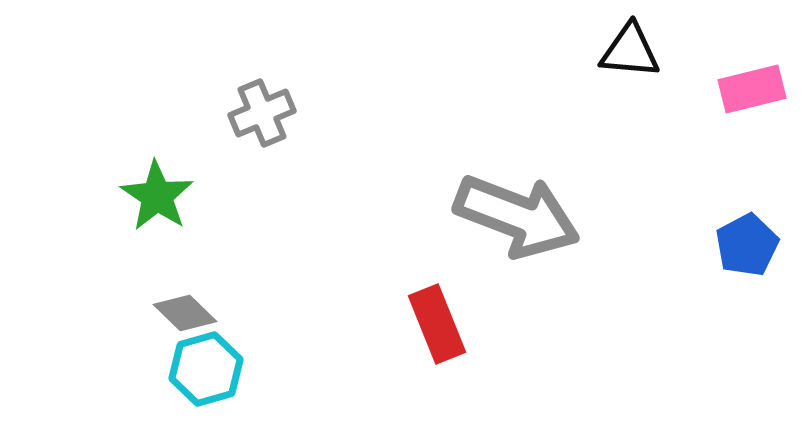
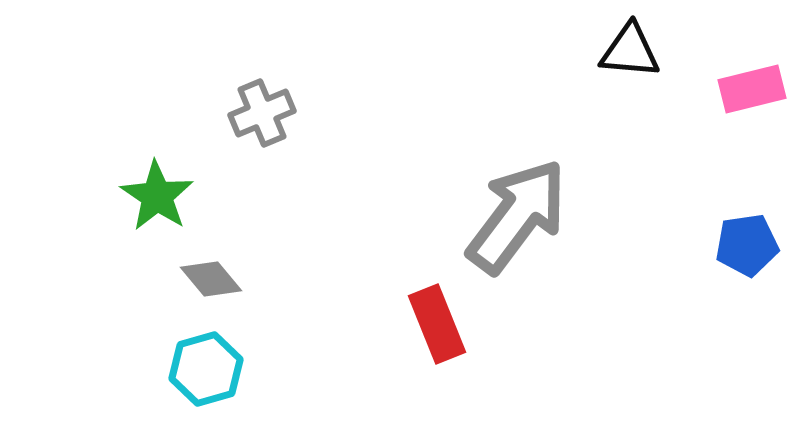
gray arrow: rotated 74 degrees counterclockwise
blue pentagon: rotated 20 degrees clockwise
gray diamond: moved 26 px right, 34 px up; rotated 6 degrees clockwise
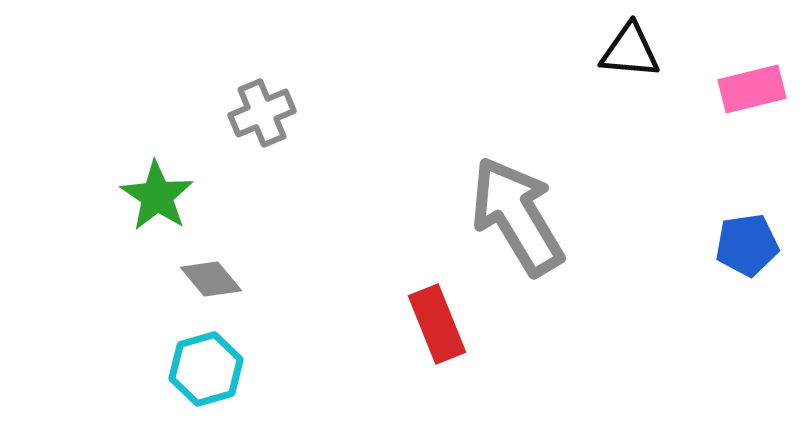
gray arrow: rotated 68 degrees counterclockwise
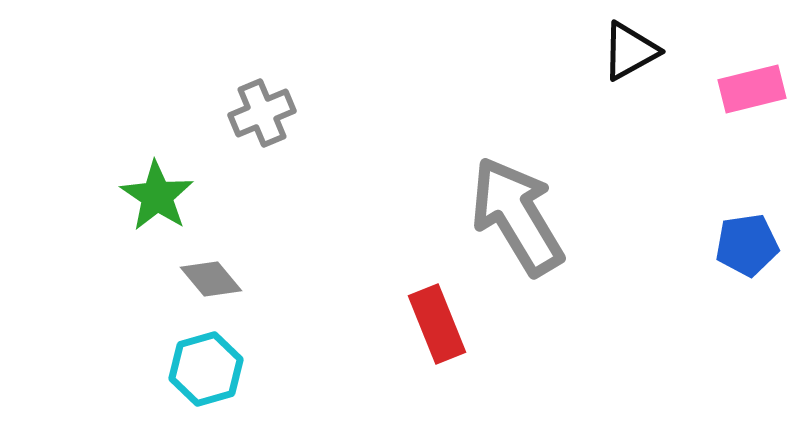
black triangle: rotated 34 degrees counterclockwise
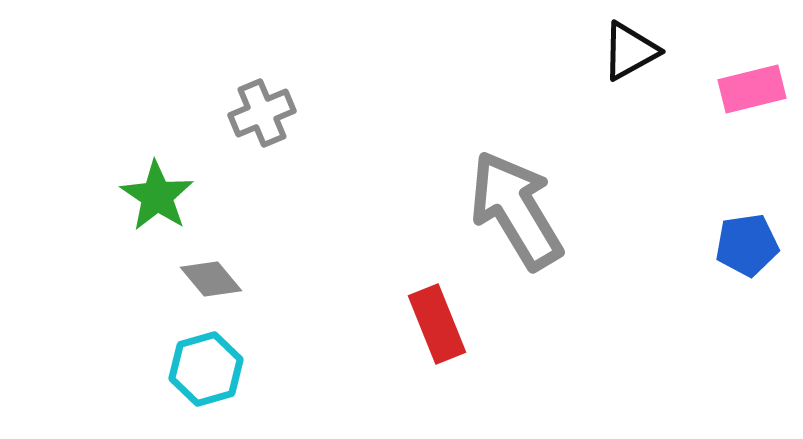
gray arrow: moved 1 px left, 6 px up
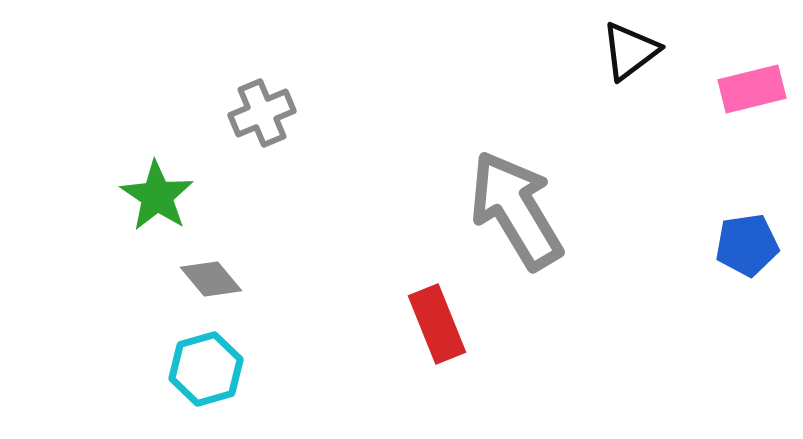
black triangle: rotated 8 degrees counterclockwise
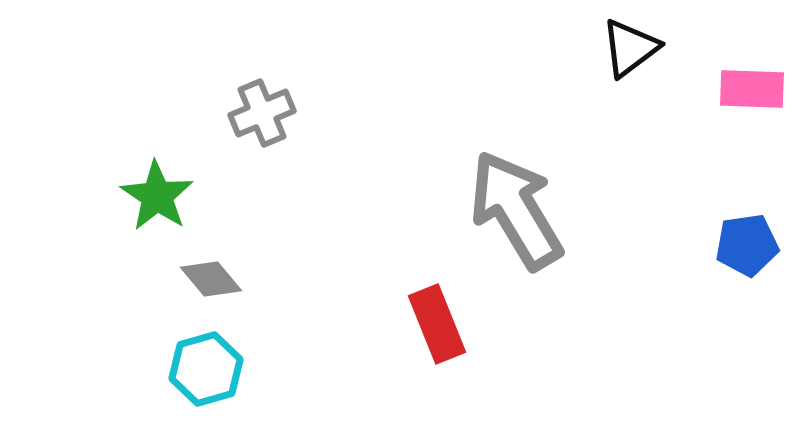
black triangle: moved 3 px up
pink rectangle: rotated 16 degrees clockwise
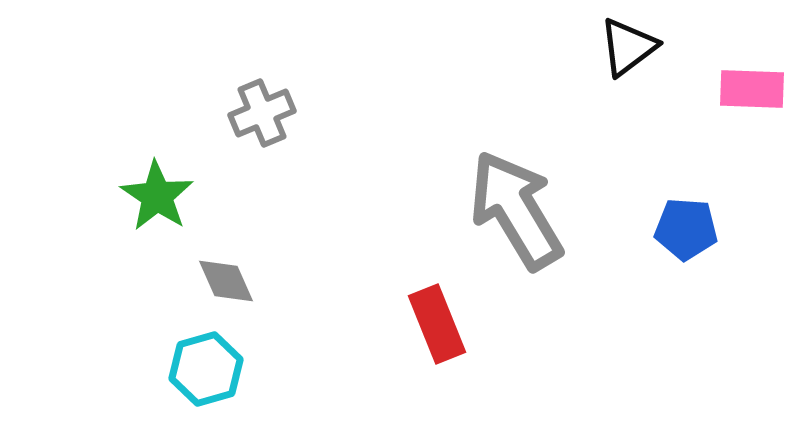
black triangle: moved 2 px left, 1 px up
blue pentagon: moved 61 px left, 16 px up; rotated 12 degrees clockwise
gray diamond: moved 15 px right, 2 px down; rotated 16 degrees clockwise
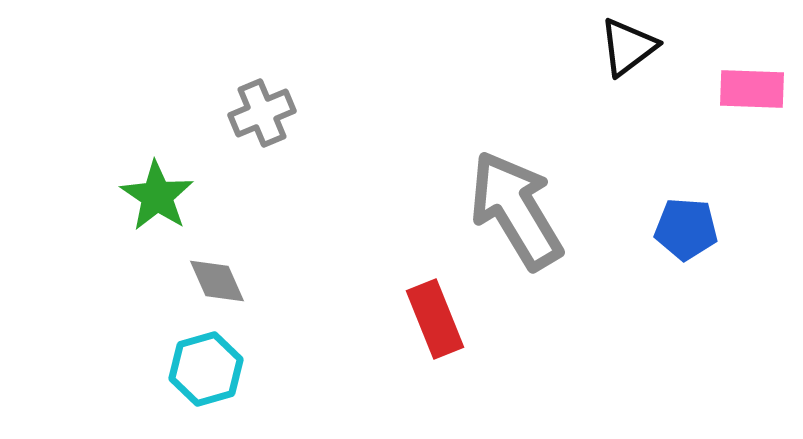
gray diamond: moved 9 px left
red rectangle: moved 2 px left, 5 px up
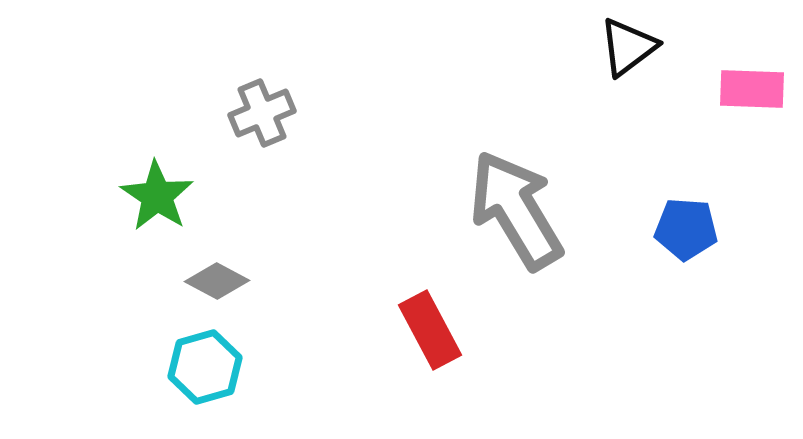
gray diamond: rotated 38 degrees counterclockwise
red rectangle: moved 5 px left, 11 px down; rotated 6 degrees counterclockwise
cyan hexagon: moved 1 px left, 2 px up
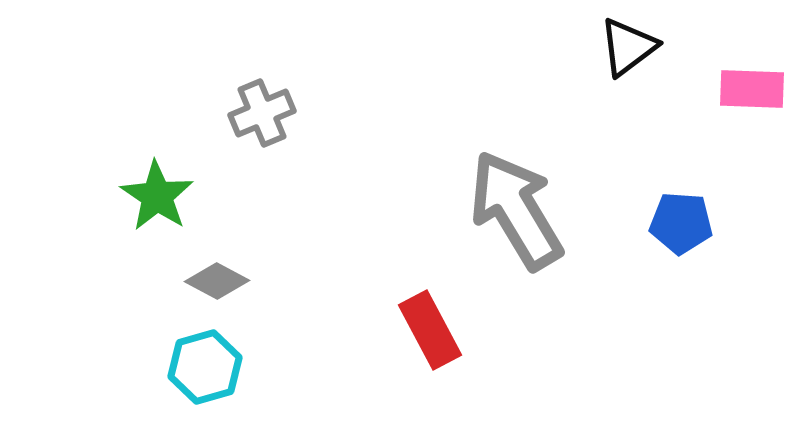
blue pentagon: moved 5 px left, 6 px up
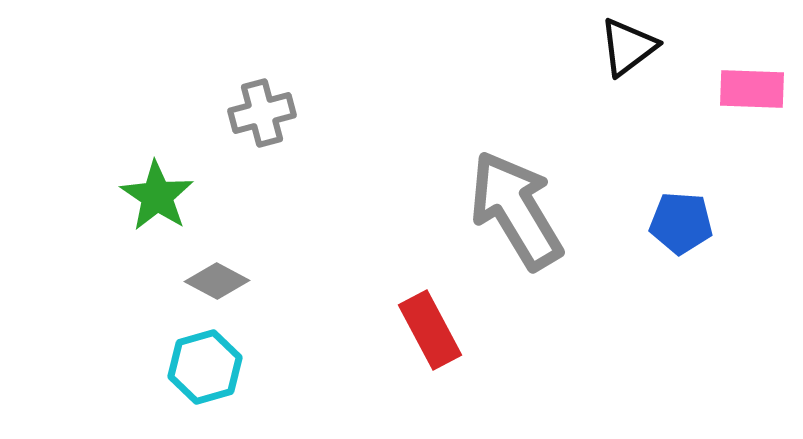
gray cross: rotated 8 degrees clockwise
